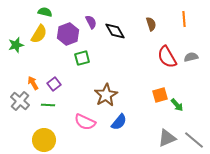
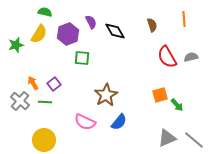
brown semicircle: moved 1 px right, 1 px down
green square: rotated 21 degrees clockwise
green line: moved 3 px left, 3 px up
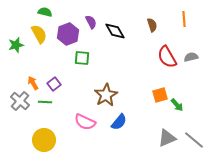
yellow semicircle: rotated 60 degrees counterclockwise
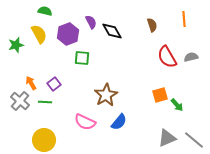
green semicircle: moved 1 px up
black diamond: moved 3 px left
orange arrow: moved 2 px left
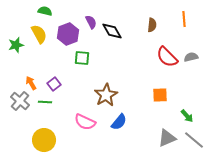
brown semicircle: rotated 24 degrees clockwise
red semicircle: rotated 15 degrees counterclockwise
orange square: rotated 14 degrees clockwise
green arrow: moved 10 px right, 11 px down
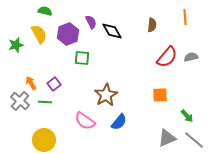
orange line: moved 1 px right, 2 px up
red semicircle: rotated 95 degrees counterclockwise
pink semicircle: moved 1 px up; rotated 10 degrees clockwise
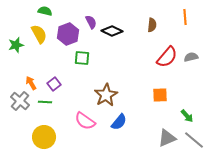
black diamond: rotated 35 degrees counterclockwise
yellow circle: moved 3 px up
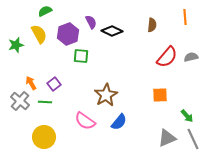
green semicircle: rotated 40 degrees counterclockwise
green square: moved 1 px left, 2 px up
gray line: moved 1 px left, 1 px up; rotated 25 degrees clockwise
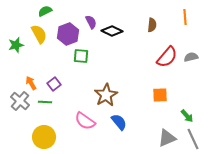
blue semicircle: rotated 78 degrees counterclockwise
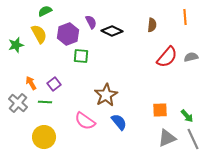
orange square: moved 15 px down
gray cross: moved 2 px left, 2 px down
